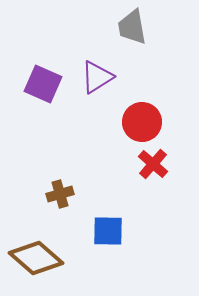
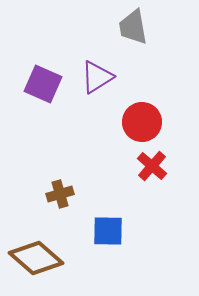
gray trapezoid: moved 1 px right
red cross: moved 1 px left, 2 px down
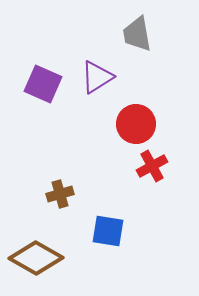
gray trapezoid: moved 4 px right, 7 px down
red circle: moved 6 px left, 2 px down
red cross: rotated 20 degrees clockwise
blue square: rotated 8 degrees clockwise
brown diamond: rotated 12 degrees counterclockwise
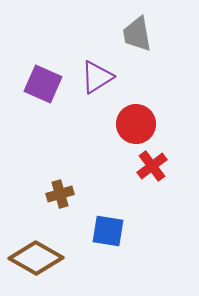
red cross: rotated 8 degrees counterclockwise
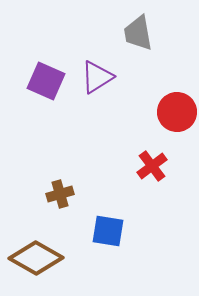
gray trapezoid: moved 1 px right, 1 px up
purple square: moved 3 px right, 3 px up
red circle: moved 41 px right, 12 px up
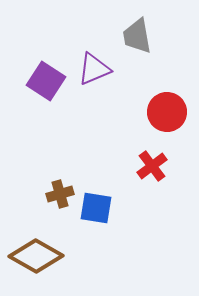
gray trapezoid: moved 1 px left, 3 px down
purple triangle: moved 3 px left, 8 px up; rotated 9 degrees clockwise
purple square: rotated 9 degrees clockwise
red circle: moved 10 px left
blue square: moved 12 px left, 23 px up
brown diamond: moved 2 px up
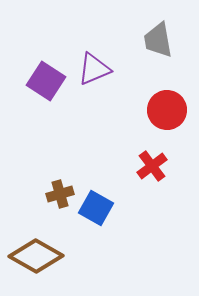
gray trapezoid: moved 21 px right, 4 px down
red circle: moved 2 px up
blue square: rotated 20 degrees clockwise
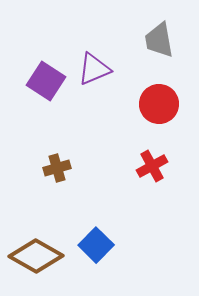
gray trapezoid: moved 1 px right
red circle: moved 8 px left, 6 px up
red cross: rotated 8 degrees clockwise
brown cross: moved 3 px left, 26 px up
blue square: moved 37 px down; rotated 16 degrees clockwise
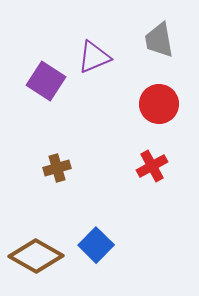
purple triangle: moved 12 px up
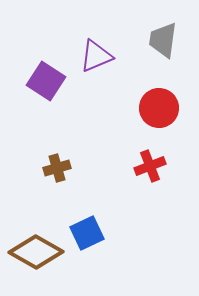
gray trapezoid: moved 4 px right; rotated 18 degrees clockwise
purple triangle: moved 2 px right, 1 px up
red circle: moved 4 px down
red cross: moved 2 px left; rotated 8 degrees clockwise
blue square: moved 9 px left, 12 px up; rotated 20 degrees clockwise
brown diamond: moved 4 px up
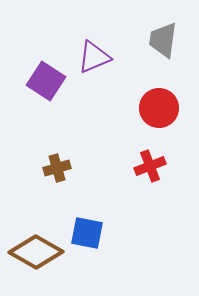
purple triangle: moved 2 px left, 1 px down
blue square: rotated 36 degrees clockwise
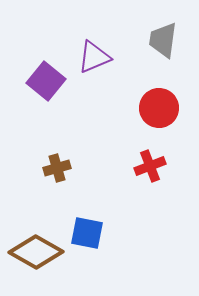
purple square: rotated 6 degrees clockwise
